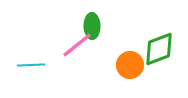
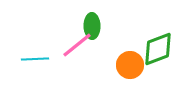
green diamond: moved 1 px left
cyan line: moved 4 px right, 6 px up
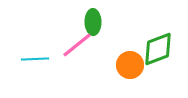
green ellipse: moved 1 px right, 4 px up
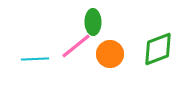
pink line: moved 1 px left, 1 px down
orange circle: moved 20 px left, 11 px up
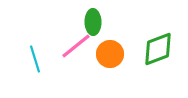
cyan line: rotated 76 degrees clockwise
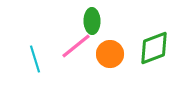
green ellipse: moved 1 px left, 1 px up
green diamond: moved 4 px left, 1 px up
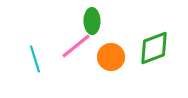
orange circle: moved 1 px right, 3 px down
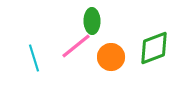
cyan line: moved 1 px left, 1 px up
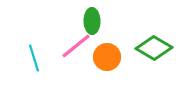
green diamond: rotated 51 degrees clockwise
orange circle: moved 4 px left
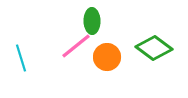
green diamond: rotated 6 degrees clockwise
cyan line: moved 13 px left
